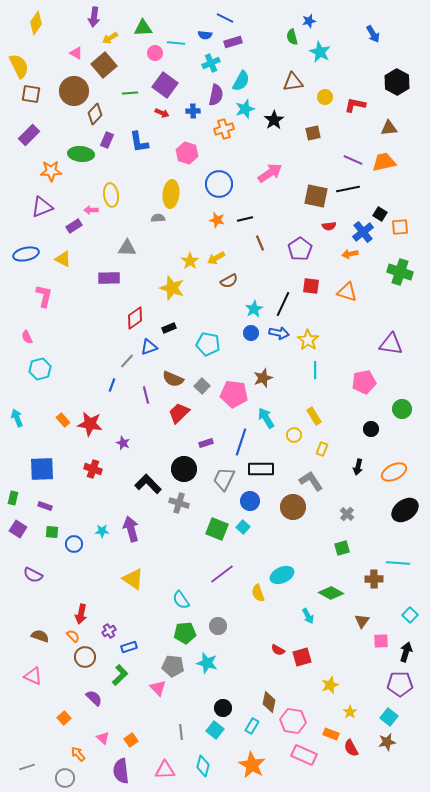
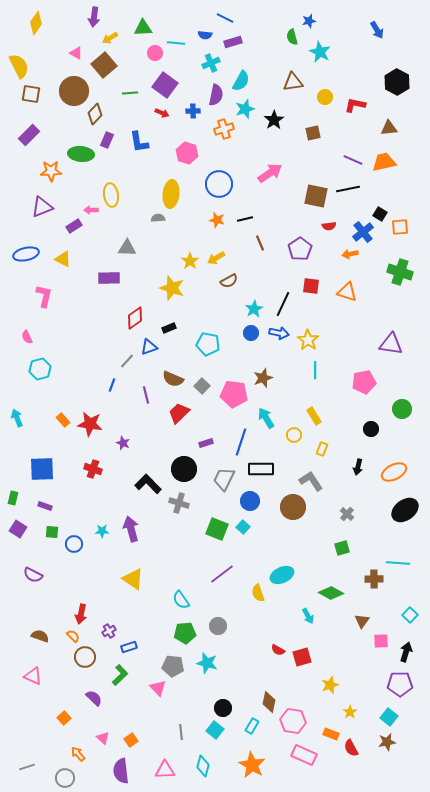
blue arrow at (373, 34): moved 4 px right, 4 px up
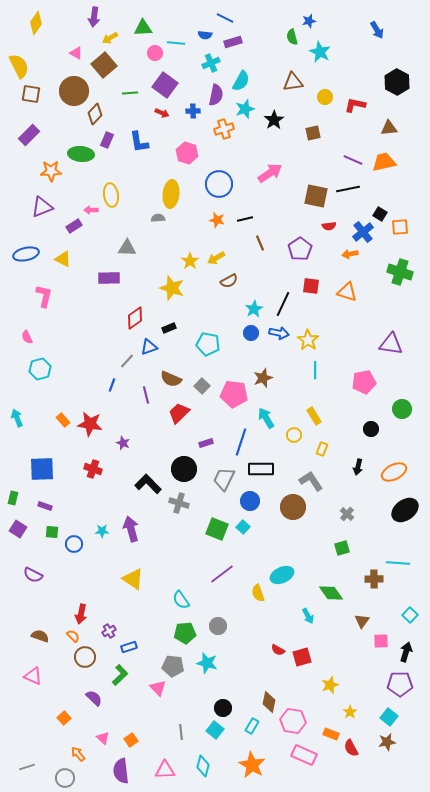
brown semicircle at (173, 379): moved 2 px left
green diamond at (331, 593): rotated 25 degrees clockwise
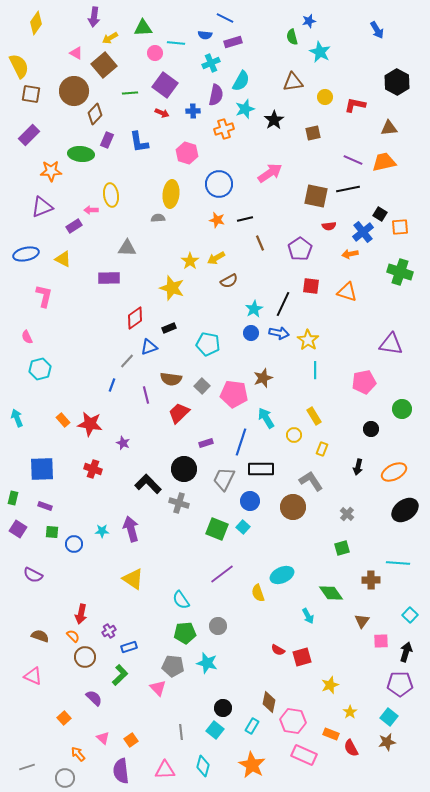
brown semicircle at (171, 379): rotated 15 degrees counterclockwise
brown cross at (374, 579): moved 3 px left, 1 px down
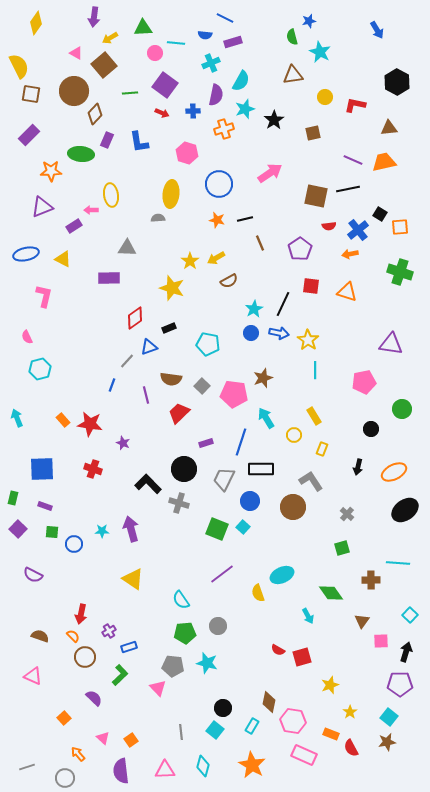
brown triangle at (293, 82): moved 7 px up
blue cross at (363, 232): moved 5 px left, 2 px up
purple square at (18, 529): rotated 12 degrees clockwise
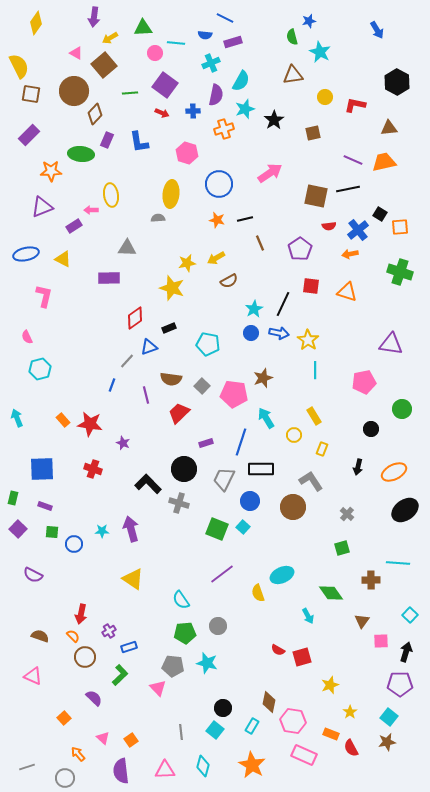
yellow star at (190, 261): moved 3 px left, 2 px down; rotated 24 degrees clockwise
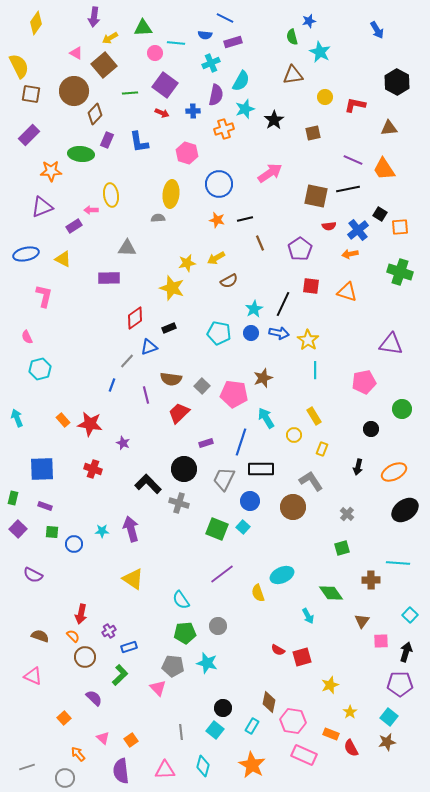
orange trapezoid at (384, 162): moved 7 px down; rotated 110 degrees counterclockwise
cyan pentagon at (208, 344): moved 11 px right, 11 px up
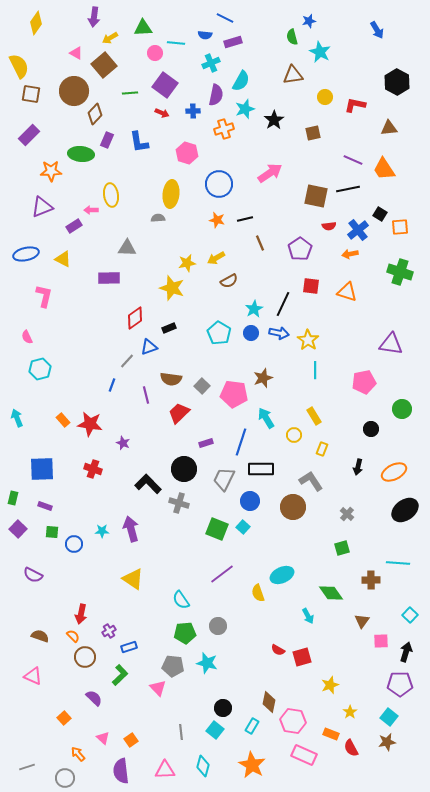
cyan pentagon at (219, 333): rotated 20 degrees clockwise
